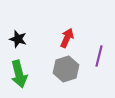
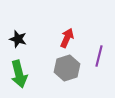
gray hexagon: moved 1 px right, 1 px up
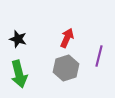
gray hexagon: moved 1 px left
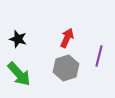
green arrow: rotated 28 degrees counterclockwise
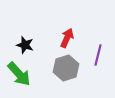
black star: moved 7 px right, 6 px down
purple line: moved 1 px left, 1 px up
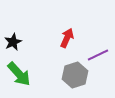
black star: moved 12 px left, 3 px up; rotated 30 degrees clockwise
purple line: rotated 50 degrees clockwise
gray hexagon: moved 9 px right, 7 px down
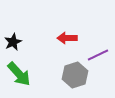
red arrow: rotated 114 degrees counterclockwise
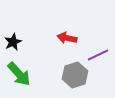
red arrow: rotated 12 degrees clockwise
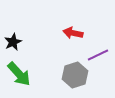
red arrow: moved 6 px right, 5 px up
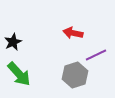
purple line: moved 2 px left
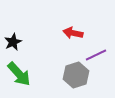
gray hexagon: moved 1 px right
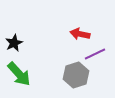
red arrow: moved 7 px right, 1 px down
black star: moved 1 px right, 1 px down
purple line: moved 1 px left, 1 px up
